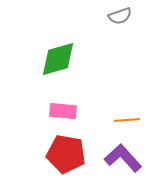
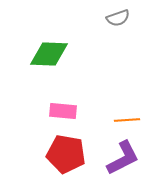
gray semicircle: moved 2 px left, 2 px down
green diamond: moved 9 px left, 5 px up; rotated 18 degrees clockwise
purple L-shape: rotated 105 degrees clockwise
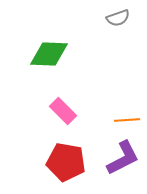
pink rectangle: rotated 40 degrees clockwise
red pentagon: moved 8 px down
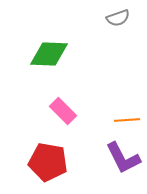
purple L-shape: rotated 90 degrees clockwise
red pentagon: moved 18 px left
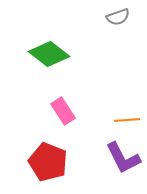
gray semicircle: moved 1 px up
green diamond: rotated 36 degrees clockwise
pink rectangle: rotated 12 degrees clockwise
red pentagon: rotated 12 degrees clockwise
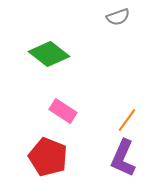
pink rectangle: rotated 24 degrees counterclockwise
orange line: rotated 50 degrees counterclockwise
purple L-shape: rotated 51 degrees clockwise
red pentagon: moved 5 px up
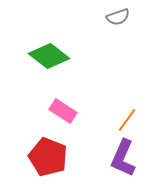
green diamond: moved 2 px down
